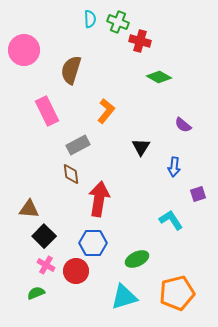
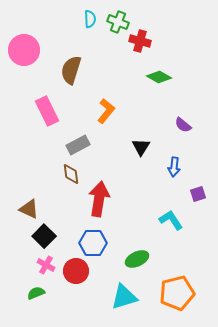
brown triangle: rotated 20 degrees clockwise
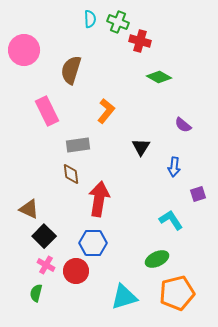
gray rectangle: rotated 20 degrees clockwise
green ellipse: moved 20 px right
green semicircle: rotated 54 degrees counterclockwise
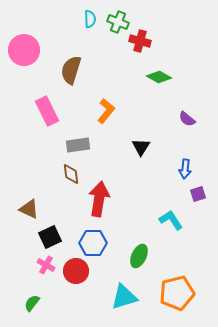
purple semicircle: moved 4 px right, 6 px up
blue arrow: moved 11 px right, 2 px down
black square: moved 6 px right, 1 px down; rotated 20 degrees clockwise
green ellipse: moved 18 px left, 3 px up; rotated 40 degrees counterclockwise
green semicircle: moved 4 px left, 10 px down; rotated 24 degrees clockwise
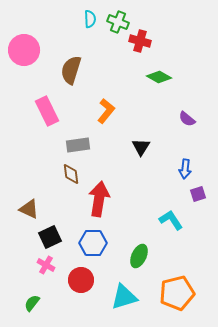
red circle: moved 5 px right, 9 px down
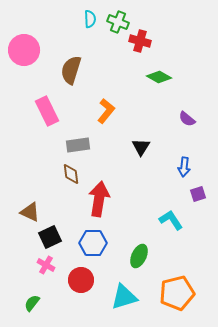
blue arrow: moved 1 px left, 2 px up
brown triangle: moved 1 px right, 3 px down
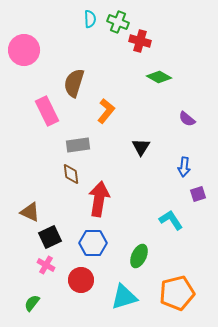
brown semicircle: moved 3 px right, 13 px down
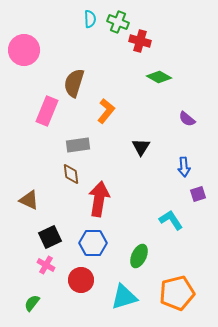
pink rectangle: rotated 48 degrees clockwise
blue arrow: rotated 12 degrees counterclockwise
brown triangle: moved 1 px left, 12 px up
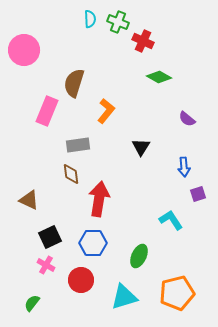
red cross: moved 3 px right; rotated 10 degrees clockwise
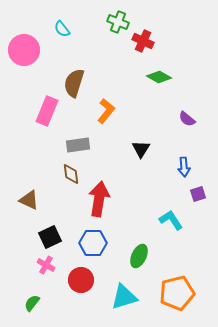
cyan semicircle: moved 28 px left, 10 px down; rotated 144 degrees clockwise
black triangle: moved 2 px down
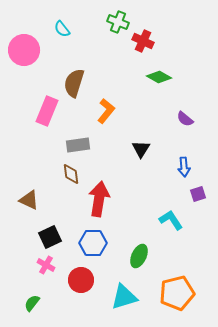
purple semicircle: moved 2 px left
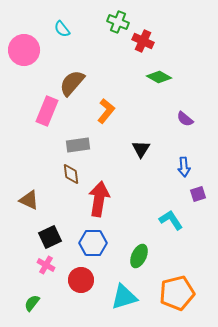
brown semicircle: moved 2 px left; rotated 24 degrees clockwise
